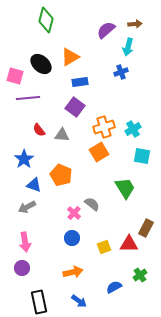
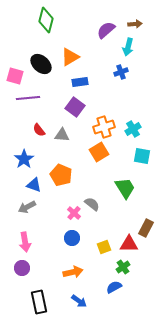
green cross: moved 17 px left, 8 px up
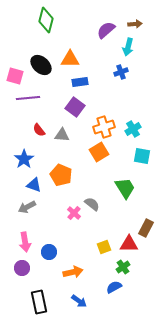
orange triangle: moved 2 px down; rotated 30 degrees clockwise
black ellipse: moved 1 px down
blue circle: moved 23 px left, 14 px down
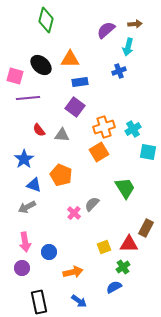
blue cross: moved 2 px left, 1 px up
cyan square: moved 6 px right, 4 px up
gray semicircle: rotated 84 degrees counterclockwise
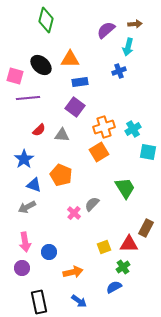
red semicircle: rotated 96 degrees counterclockwise
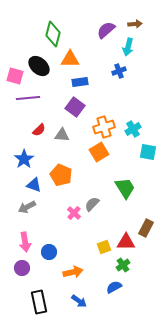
green diamond: moved 7 px right, 14 px down
black ellipse: moved 2 px left, 1 px down
red triangle: moved 3 px left, 2 px up
green cross: moved 2 px up
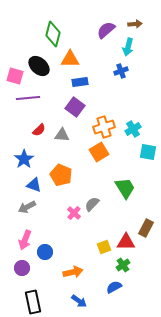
blue cross: moved 2 px right
pink arrow: moved 2 px up; rotated 30 degrees clockwise
blue circle: moved 4 px left
black rectangle: moved 6 px left
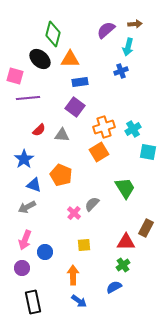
black ellipse: moved 1 px right, 7 px up
yellow square: moved 20 px left, 2 px up; rotated 16 degrees clockwise
orange arrow: moved 3 px down; rotated 78 degrees counterclockwise
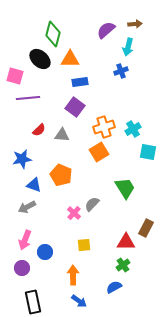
blue star: moved 2 px left; rotated 24 degrees clockwise
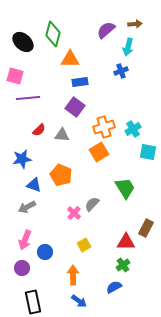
black ellipse: moved 17 px left, 17 px up
yellow square: rotated 24 degrees counterclockwise
